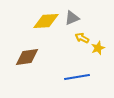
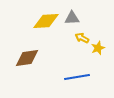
gray triangle: rotated 21 degrees clockwise
brown diamond: moved 1 px down
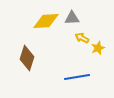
brown diamond: rotated 65 degrees counterclockwise
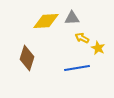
yellow star: rotated 24 degrees counterclockwise
blue line: moved 9 px up
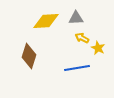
gray triangle: moved 4 px right
brown diamond: moved 2 px right, 2 px up
